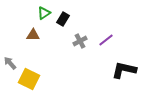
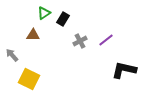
gray arrow: moved 2 px right, 8 px up
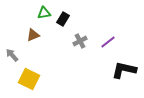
green triangle: rotated 24 degrees clockwise
brown triangle: rotated 24 degrees counterclockwise
purple line: moved 2 px right, 2 px down
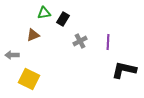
purple line: rotated 49 degrees counterclockwise
gray arrow: rotated 48 degrees counterclockwise
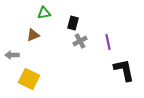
black rectangle: moved 10 px right, 4 px down; rotated 16 degrees counterclockwise
purple line: rotated 14 degrees counterclockwise
black L-shape: rotated 65 degrees clockwise
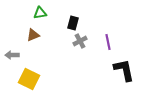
green triangle: moved 4 px left
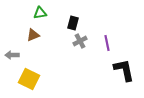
purple line: moved 1 px left, 1 px down
